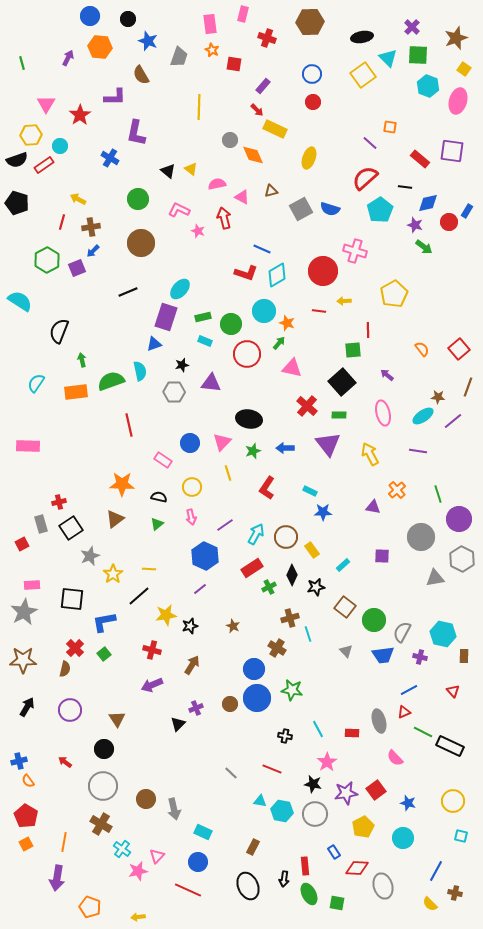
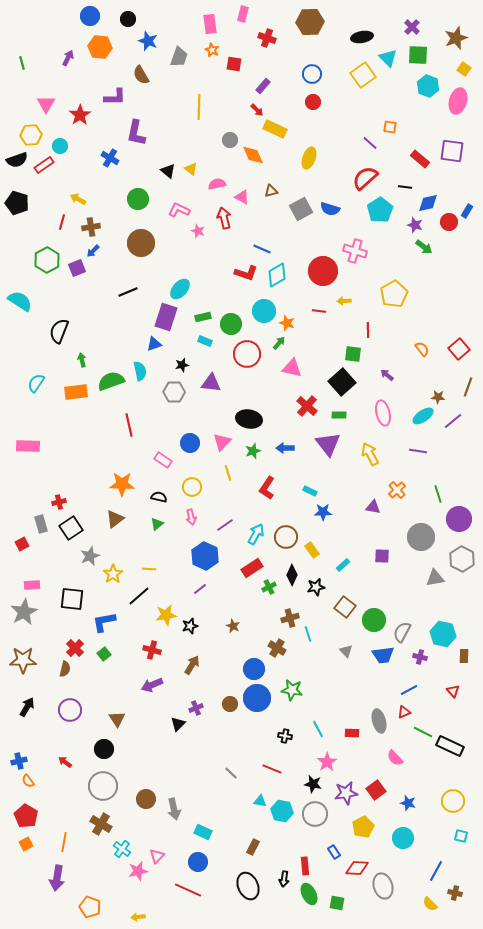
green square at (353, 350): moved 4 px down; rotated 12 degrees clockwise
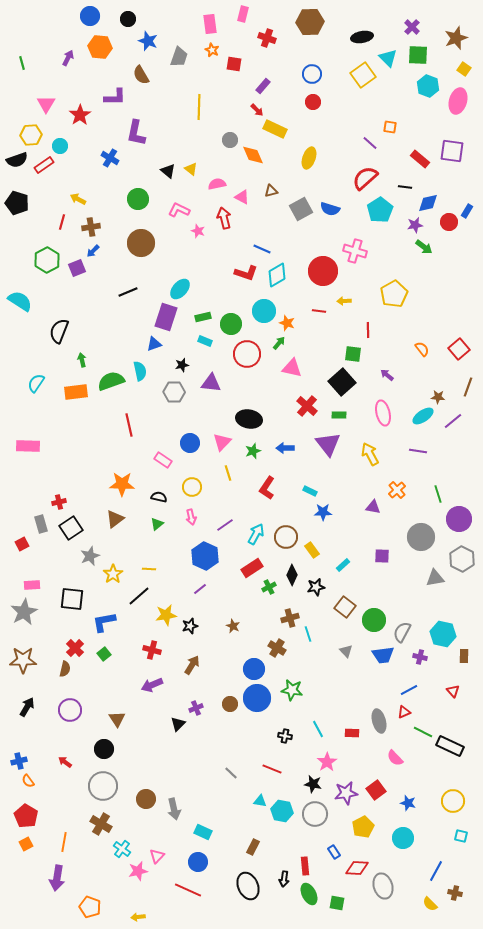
purple star at (415, 225): rotated 28 degrees counterclockwise
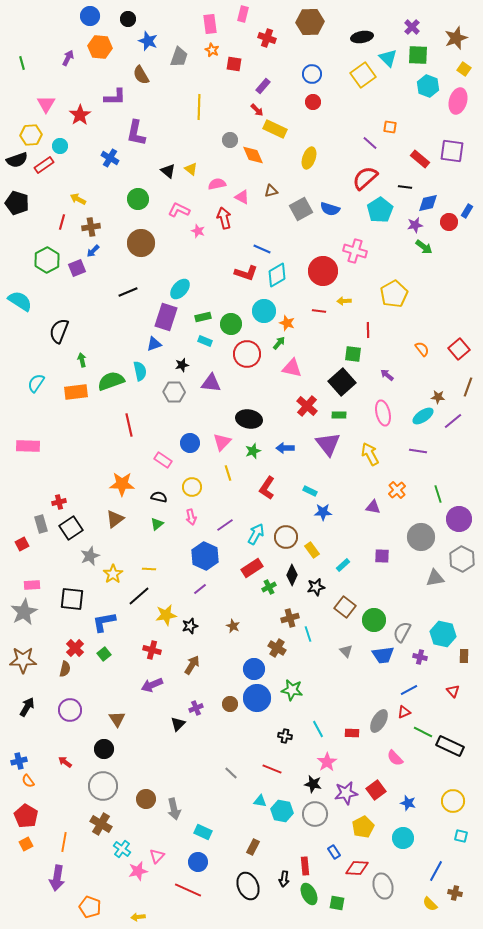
gray ellipse at (379, 721): rotated 45 degrees clockwise
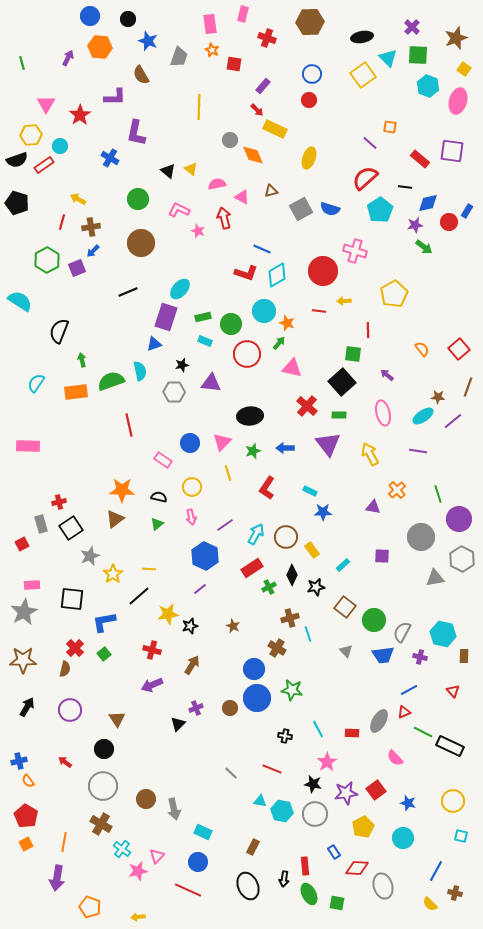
red circle at (313, 102): moved 4 px left, 2 px up
black ellipse at (249, 419): moved 1 px right, 3 px up; rotated 15 degrees counterclockwise
orange star at (122, 484): moved 6 px down
yellow star at (166, 615): moved 2 px right, 1 px up
brown circle at (230, 704): moved 4 px down
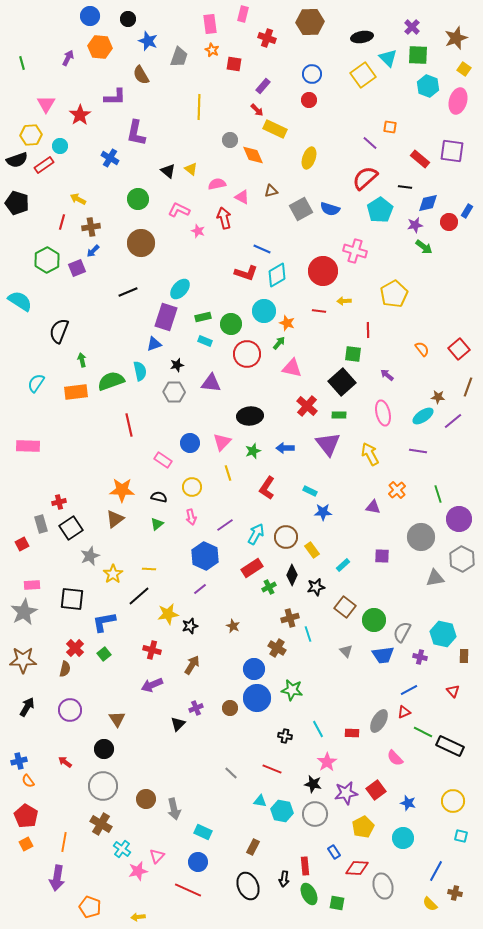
black star at (182, 365): moved 5 px left
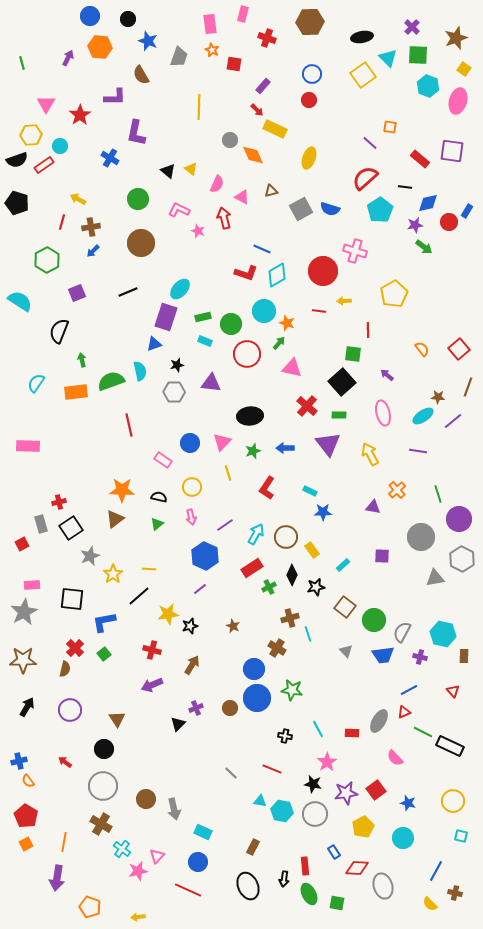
pink semicircle at (217, 184): rotated 126 degrees clockwise
purple square at (77, 268): moved 25 px down
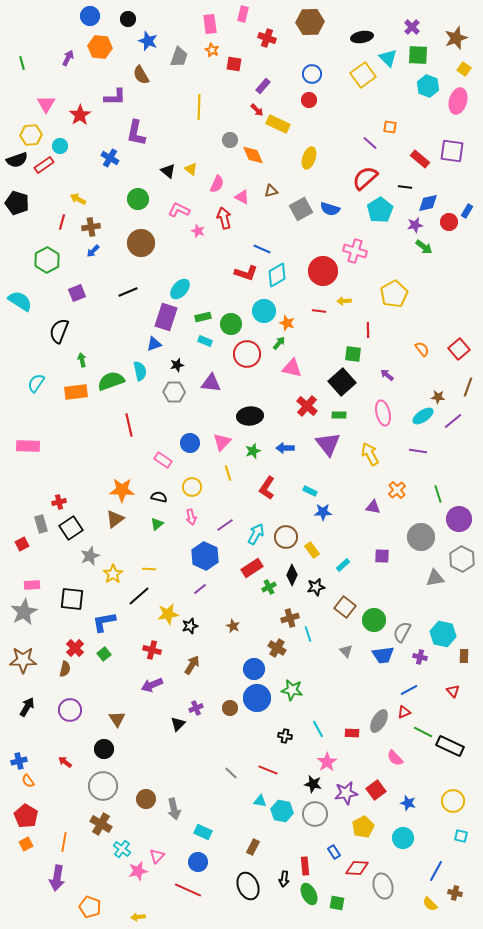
yellow rectangle at (275, 129): moved 3 px right, 5 px up
red line at (272, 769): moved 4 px left, 1 px down
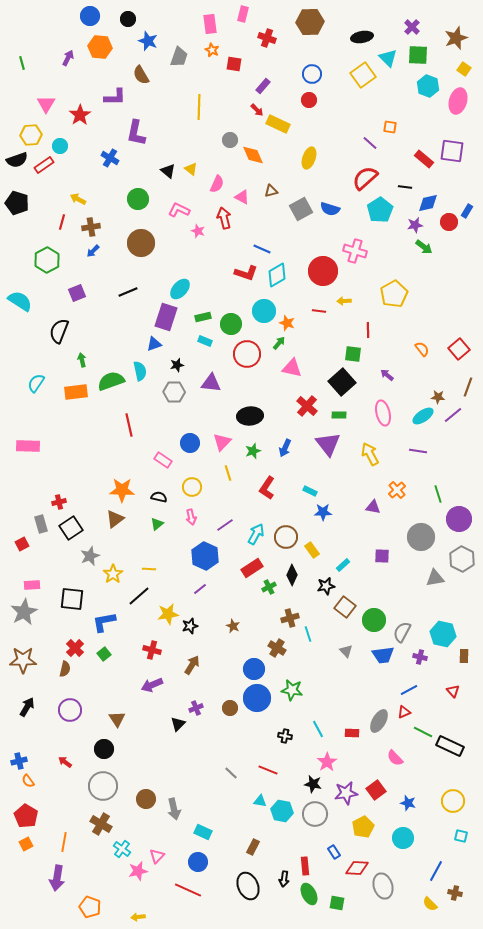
red rectangle at (420, 159): moved 4 px right
purple line at (453, 421): moved 6 px up
blue arrow at (285, 448): rotated 66 degrees counterclockwise
black star at (316, 587): moved 10 px right, 1 px up
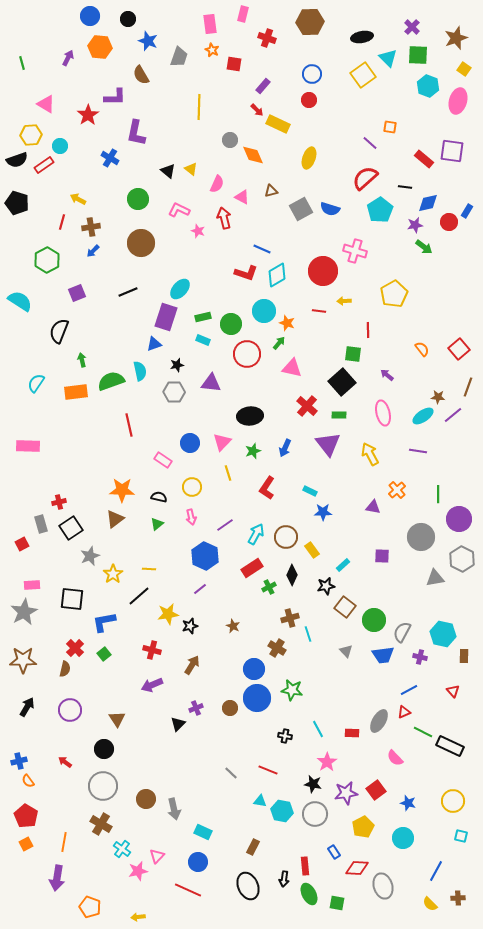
pink triangle at (46, 104): rotated 30 degrees counterclockwise
red star at (80, 115): moved 8 px right
cyan rectangle at (205, 341): moved 2 px left, 1 px up
green line at (438, 494): rotated 18 degrees clockwise
brown cross at (455, 893): moved 3 px right, 5 px down; rotated 16 degrees counterclockwise
